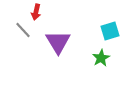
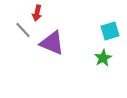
red arrow: moved 1 px right, 1 px down
purple triangle: moved 6 px left, 1 px down; rotated 36 degrees counterclockwise
green star: moved 2 px right
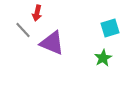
cyan square: moved 3 px up
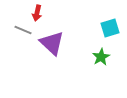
gray line: rotated 24 degrees counterclockwise
purple triangle: rotated 20 degrees clockwise
green star: moved 2 px left, 1 px up
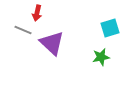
green star: rotated 18 degrees clockwise
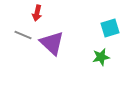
gray line: moved 5 px down
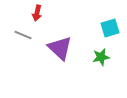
purple triangle: moved 8 px right, 5 px down
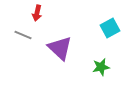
cyan square: rotated 12 degrees counterclockwise
green star: moved 10 px down
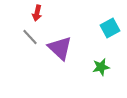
gray line: moved 7 px right, 2 px down; rotated 24 degrees clockwise
